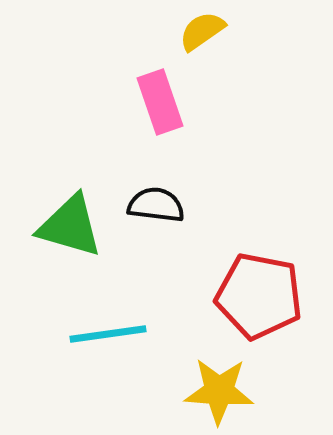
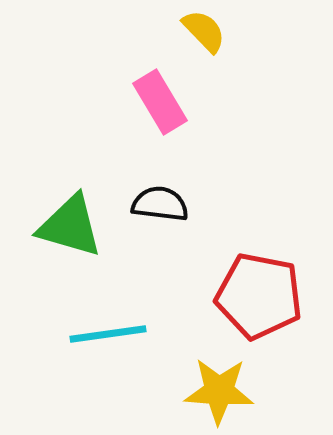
yellow semicircle: moved 2 px right; rotated 81 degrees clockwise
pink rectangle: rotated 12 degrees counterclockwise
black semicircle: moved 4 px right, 1 px up
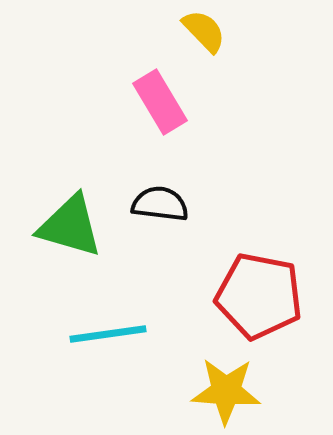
yellow star: moved 7 px right
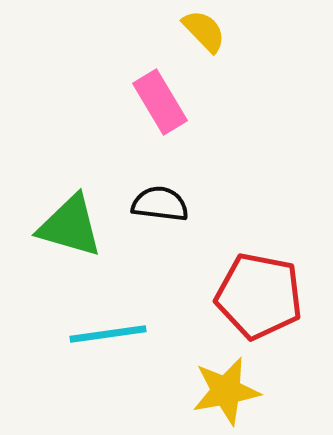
yellow star: rotated 14 degrees counterclockwise
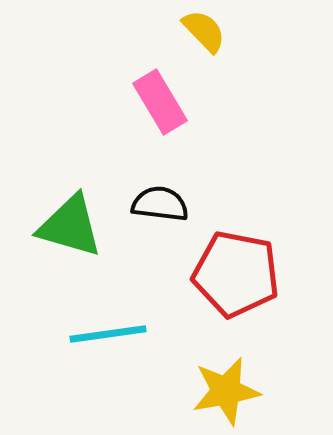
red pentagon: moved 23 px left, 22 px up
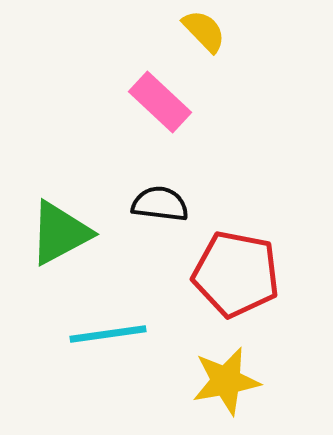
pink rectangle: rotated 16 degrees counterclockwise
green triangle: moved 10 px left, 7 px down; rotated 44 degrees counterclockwise
yellow star: moved 10 px up
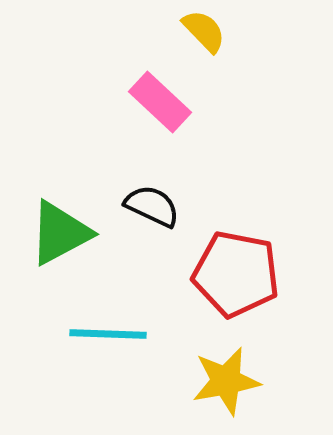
black semicircle: moved 8 px left, 2 px down; rotated 18 degrees clockwise
cyan line: rotated 10 degrees clockwise
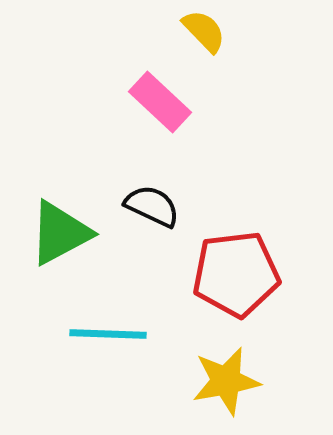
red pentagon: rotated 18 degrees counterclockwise
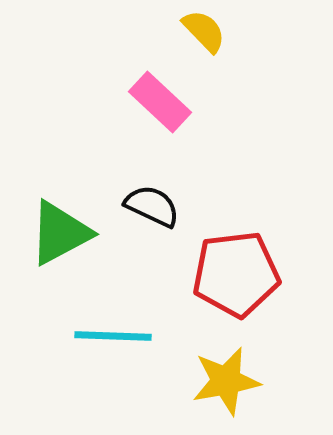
cyan line: moved 5 px right, 2 px down
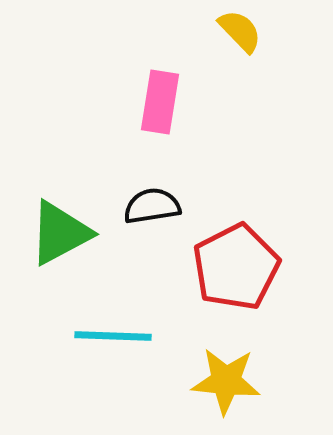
yellow semicircle: moved 36 px right
pink rectangle: rotated 56 degrees clockwise
black semicircle: rotated 34 degrees counterclockwise
red pentagon: moved 7 px up; rotated 20 degrees counterclockwise
yellow star: rotated 16 degrees clockwise
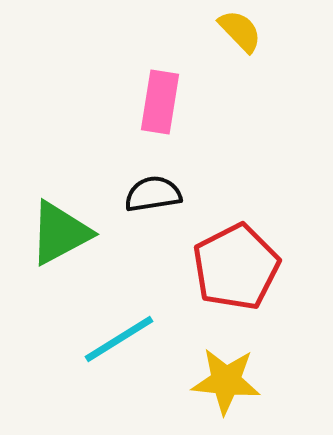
black semicircle: moved 1 px right, 12 px up
cyan line: moved 6 px right, 3 px down; rotated 34 degrees counterclockwise
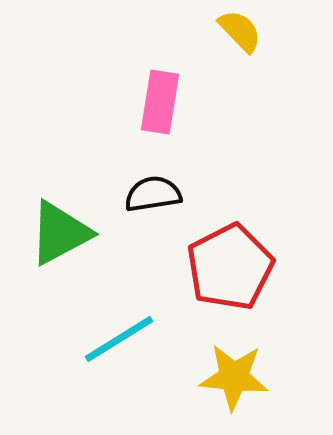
red pentagon: moved 6 px left
yellow star: moved 8 px right, 4 px up
